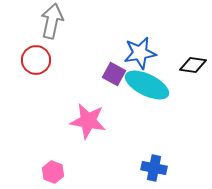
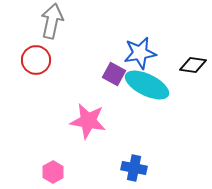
blue cross: moved 20 px left
pink hexagon: rotated 10 degrees clockwise
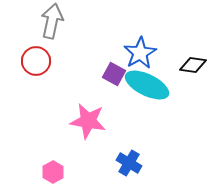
blue star: rotated 20 degrees counterclockwise
red circle: moved 1 px down
blue cross: moved 5 px left, 5 px up; rotated 20 degrees clockwise
